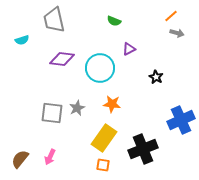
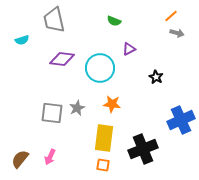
yellow rectangle: rotated 28 degrees counterclockwise
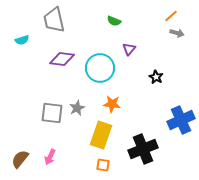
purple triangle: rotated 24 degrees counterclockwise
yellow rectangle: moved 3 px left, 3 px up; rotated 12 degrees clockwise
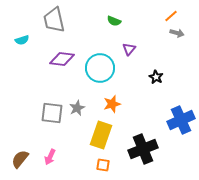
orange star: rotated 24 degrees counterclockwise
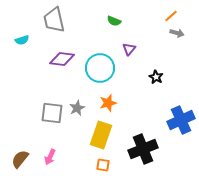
orange star: moved 4 px left, 1 px up
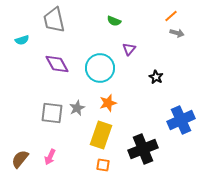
purple diamond: moved 5 px left, 5 px down; rotated 55 degrees clockwise
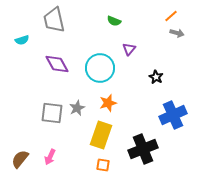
blue cross: moved 8 px left, 5 px up
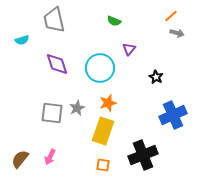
purple diamond: rotated 10 degrees clockwise
yellow rectangle: moved 2 px right, 4 px up
black cross: moved 6 px down
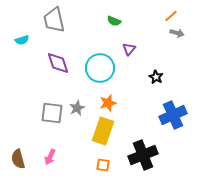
purple diamond: moved 1 px right, 1 px up
brown semicircle: moved 2 px left; rotated 54 degrees counterclockwise
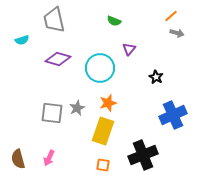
purple diamond: moved 4 px up; rotated 55 degrees counterclockwise
pink arrow: moved 1 px left, 1 px down
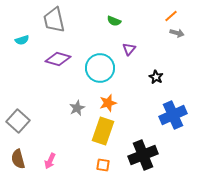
gray square: moved 34 px left, 8 px down; rotated 35 degrees clockwise
pink arrow: moved 1 px right, 3 px down
